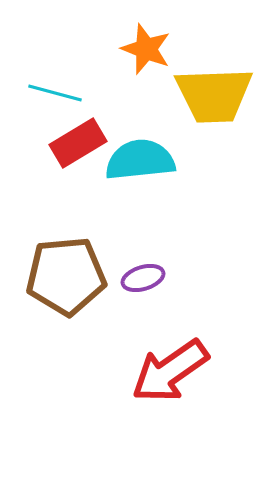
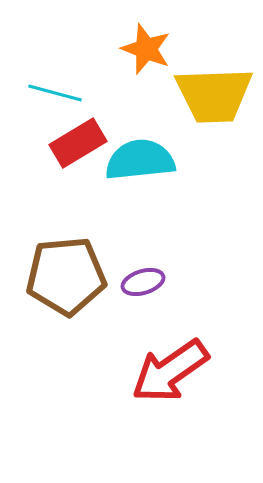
purple ellipse: moved 4 px down
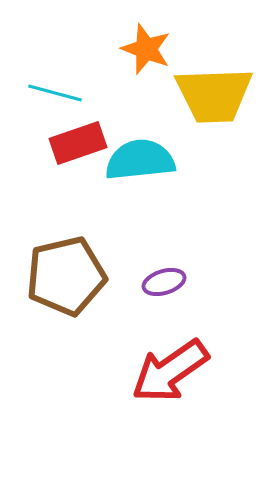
red rectangle: rotated 12 degrees clockwise
brown pentagon: rotated 8 degrees counterclockwise
purple ellipse: moved 21 px right
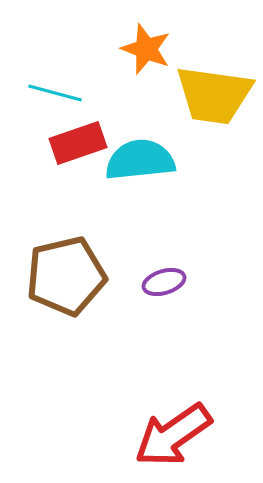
yellow trapezoid: rotated 10 degrees clockwise
red arrow: moved 3 px right, 64 px down
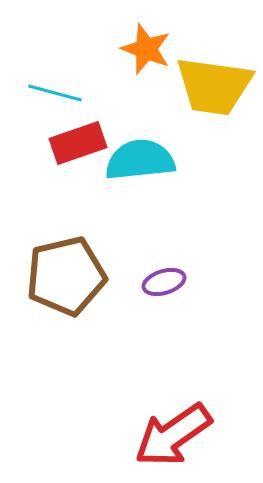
yellow trapezoid: moved 9 px up
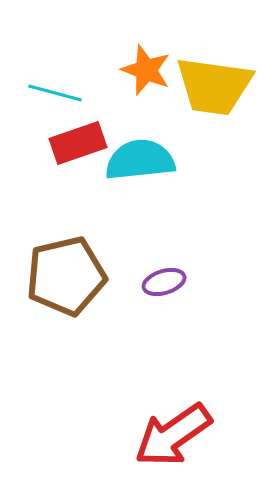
orange star: moved 21 px down
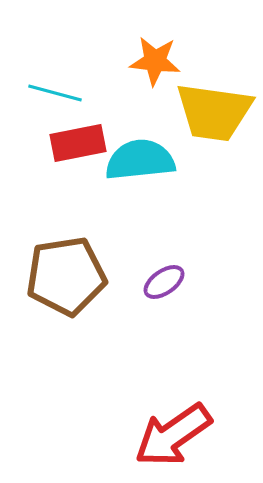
orange star: moved 9 px right, 9 px up; rotated 15 degrees counterclockwise
yellow trapezoid: moved 26 px down
red rectangle: rotated 8 degrees clockwise
brown pentagon: rotated 4 degrees clockwise
purple ellipse: rotated 18 degrees counterclockwise
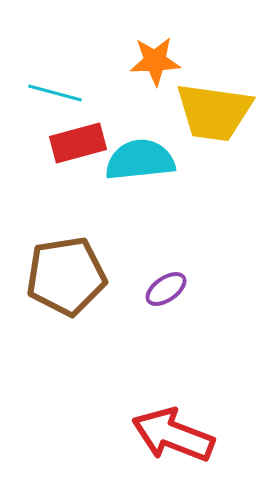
orange star: rotated 9 degrees counterclockwise
red rectangle: rotated 4 degrees counterclockwise
purple ellipse: moved 2 px right, 7 px down
red arrow: rotated 56 degrees clockwise
